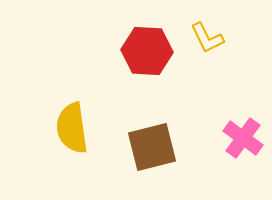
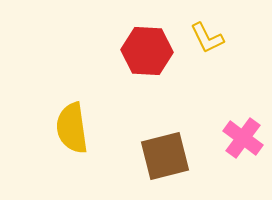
brown square: moved 13 px right, 9 px down
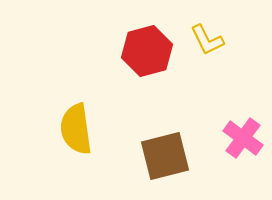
yellow L-shape: moved 2 px down
red hexagon: rotated 18 degrees counterclockwise
yellow semicircle: moved 4 px right, 1 px down
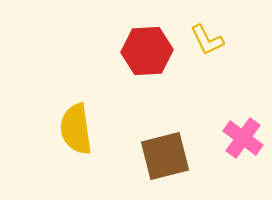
red hexagon: rotated 12 degrees clockwise
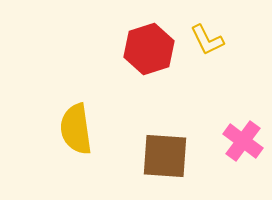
red hexagon: moved 2 px right, 2 px up; rotated 15 degrees counterclockwise
pink cross: moved 3 px down
brown square: rotated 18 degrees clockwise
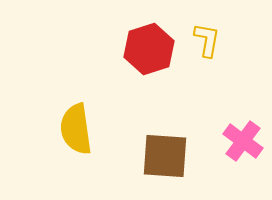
yellow L-shape: rotated 144 degrees counterclockwise
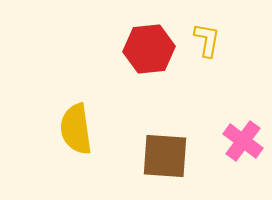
red hexagon: rotated 12 degrees clockwise
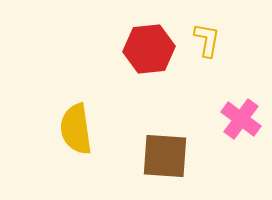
pink cross: moved 2 px left, 22 px up
